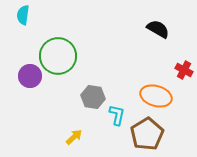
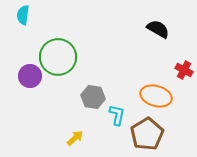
green circle: moved 1 px down
yellow arrow: moved 1 px right, 1 px down
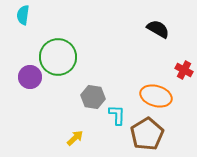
purple circle: moved 1 px down
cyan L-shape: rotated 10 degrees counterclockwise
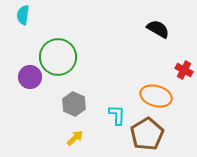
gray hexagon: moved 19 px left, 7 px down; rotated 15 degrees clockwise
